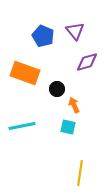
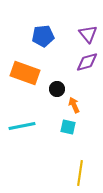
purple triangle: moved 13 px right, 3 px down
blue pentagon: rotated 30 degrees counterclockwise
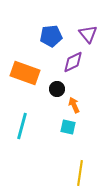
blue pentagon: moved 8 px right
purple diamond: moved 14 px left; rotated 10 degrees counterclockwise
cyan line: rotated 64 degrees counterclockwise
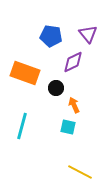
blue pentagon: rotated 15 degrees clockwise
black circle: moved 1 px left, 1 px up
yellow line: moved 1 px up; rotated 70 degrees counterclockwise
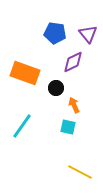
blue pentagon: moved 4 px right, 3 px up
cyan line: rotated 20 degrees clockwise
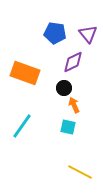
black circle: moved 8 px right
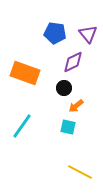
orange arrow: moved 2 px right, 1 px down; rotated 105 degrees counterclockwise
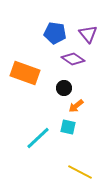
purple diamond: moved 3 px up; rotated 60 degrees clockwise
cyan line: moved 16 px right, 12 px down; rotated 12 degrees clockwise
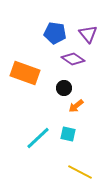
cyan square: moved 7 px down
